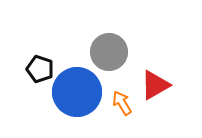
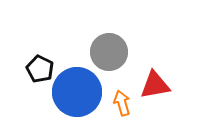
black pentagon: rotated 8 degrees clockwise
red triangle: rotated 20 degrees clockwise
orange arrow: rotated 15 degrees clockwise
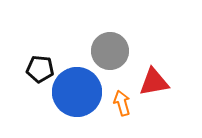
gray circle: moved 1 px right, 1 px up
black pentagon: rotated 20 degrees counterclockwise
red triangle: moved 1 px left, 3 px up
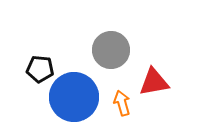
gray circle: moved 1 px right, 1 px up
blue circle: moved 3 px left, 5 px down
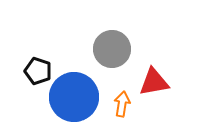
gray circle: moved 1 px right, 1 px up
black pentagon: moved 2 px left, 2 px down; rotated 12 degrees clockwise
orange arrow: moved 1 px down; rotated 25 degrees clockwise
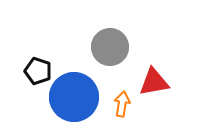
gray circle: moved 2 px left, 2 px up
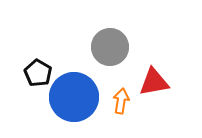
black pentagon: moved 2 px down; rotated 12 degrees clockwise
orange arrow: moved 1 px left, 3 px up
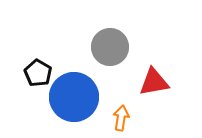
orange arrow: moved 17 px down
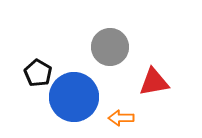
orange arrow: rotated 100 degrees counterclockwise
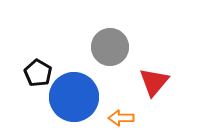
red triangle: rotated 40 degrees counterclockwise
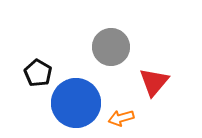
gray circle: moved 1 px right
blue circle: moved 2 px right, 6 px down
orange arrow: rotated 15 degrees counterclockwise
